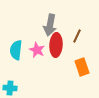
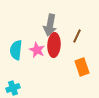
red ellipse: moved 2 px left
cyan cross: moved 3 px right; rotated 24 degrees counterclockwise
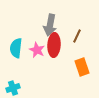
cyan semicircle: moved 2 px up
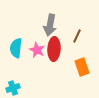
red ellipse: moved 4 px down
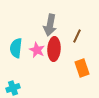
orange rectangle: moved 1 px down
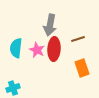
brown line: moved 1 px right, 3 px down; rotated 48 degrees clockwise
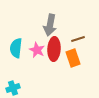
orange rectangle: moved 9 px left, 10 px up
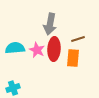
gray arrow: moved 1 px up
cyan semicircle: moved 1 px left; rotated 78 degrees clockwise
orange rectangle: rotated 24 degrees clockwise
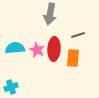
gray arrow: moved 10 px up
brown line: moved 4 px up
cyan cross: moved 2 px left, 1 px up
